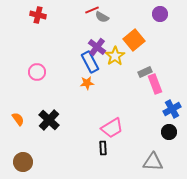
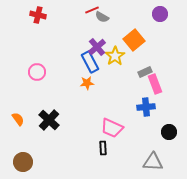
purple cross: rotated 12 degrees clockwise
blue cross: moved 26 px left, 2 px up; rotated 24 degrees clockwise
pink trapezoid: rotated 55 degrees clockwise
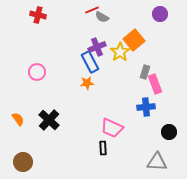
purple cross: rotated 18 degrees clockwise
yellow star: moved 5 px right, 4 px up
gray rectangle: rotated 48 degrees counterclockwise
gray triangle: moved 4 px right
